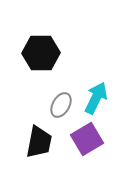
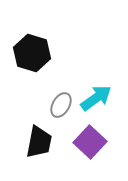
black hexagon: moved 9 px left; rotated 18 degrees clockwise
cyan arrow: rotated 28 degrees clockwise
purple square: moved 3 px right, 3 px down; rotated 16 degrees counterclockwise
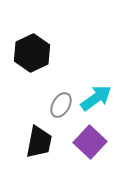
black hexagon: rotated 18 degrees clockwise
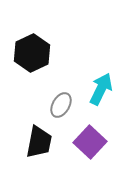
cyan arrow: moved 5 px right, 9 px up; rotated 28 degrees counterclockwise
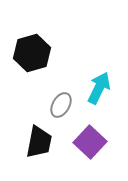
black hexagon: rotated 9 degrees clockwise
cyan arrow: moved 2 px left, 1 px up
